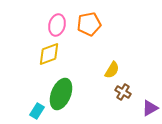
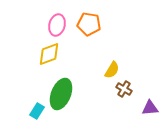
orange pentagon: rotated 20 degrees clockwise
brown cross: moved 1 px right, 3 px up
purple triangle: rotated 24 degrees clockwise
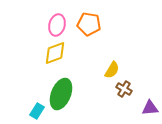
yellow diamond: moved 6 px right, 1 px up
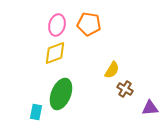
brown cross: moved 1 px right
cyan rectangle: moved 1 px left, 1 px down; rotated 21 degrees counterclockwise
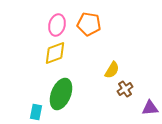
brown cross: rotated 28 degrees clockwise
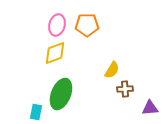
orange pentagon: moved 2 px left, 1 px down; rotated 10 degrees counterclockwise
brown cross: rotated 28 degrees clockwise
